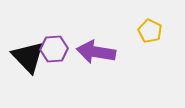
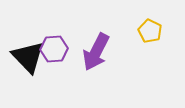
purple arrow: rotated 72 degrees counterclockwise
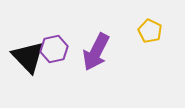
purple hexagon: rotated 8 degrees counterclockwise
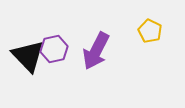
purple arrow: moved 1 px up
black triangle: moved 1 px up
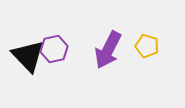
yellow pentagon: moved 3 px left, 15 px down; rotated 10 degrees counterclockwise
purple arrow: moved 12 px right, 1 px up
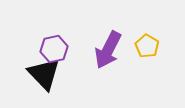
yellow pentagon: rotated 15 degrees clockwise
black triangle: moved 16 px right, 18 px down
